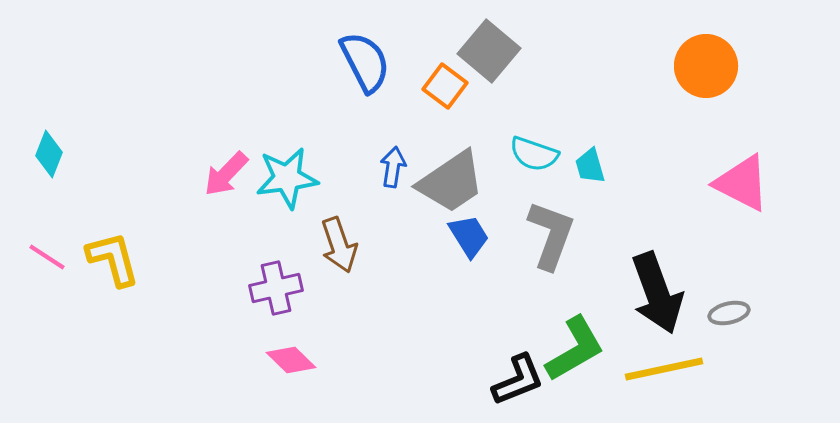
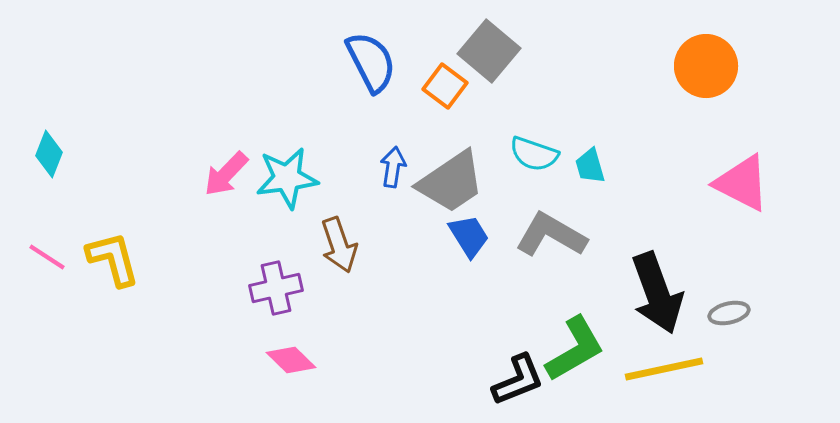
blue semicircle: moved 6 px right
gray L-shape: rotated 80 degrees counterclockwise
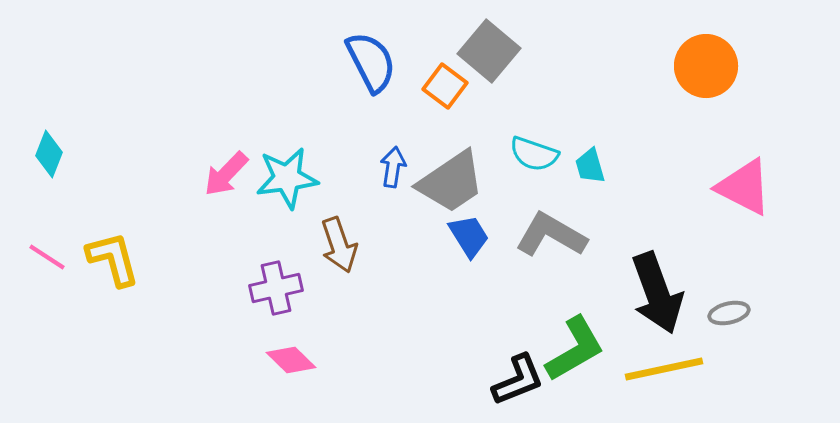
pink triangle: moved 2 px right, 4 px down
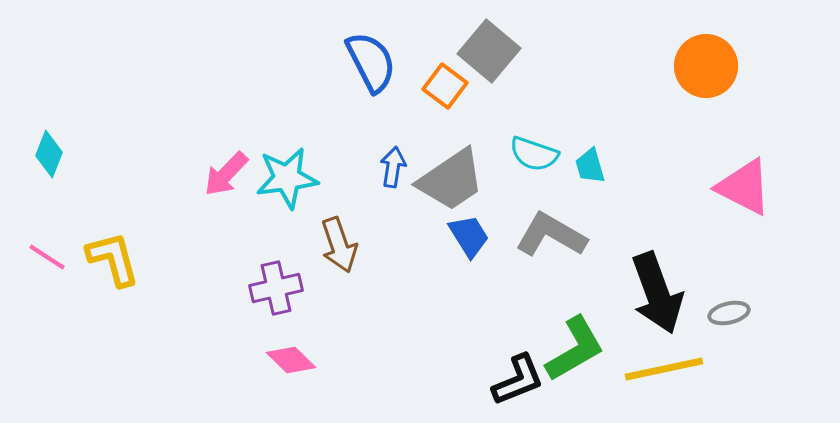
gray trapezoid: moved 2 px up
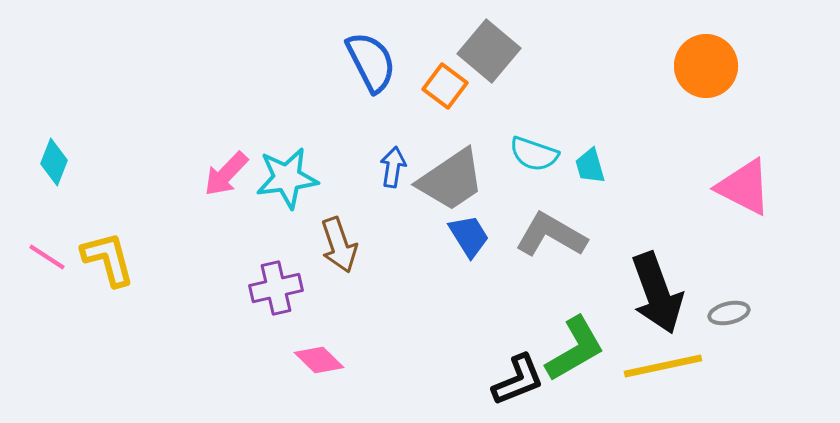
cyan diamond: moved 5 px right, 8 px down
yellow L-shape: moved 5 px left
pink diamond: moved 28 px right
yellow line: moved 1 px left, 3 px up
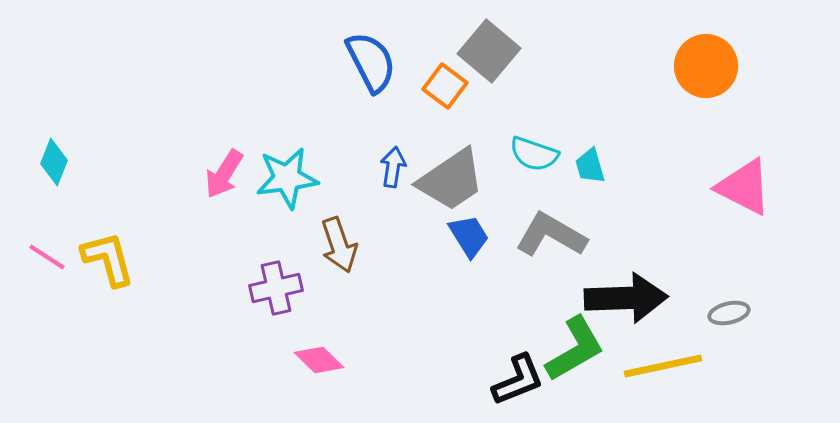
pink arrow: moved 2 px left; rotated 12 degrees counterclockwise
black arrow: moved 31 px left, 5 px down; rotated 72 degrees counterclockwise
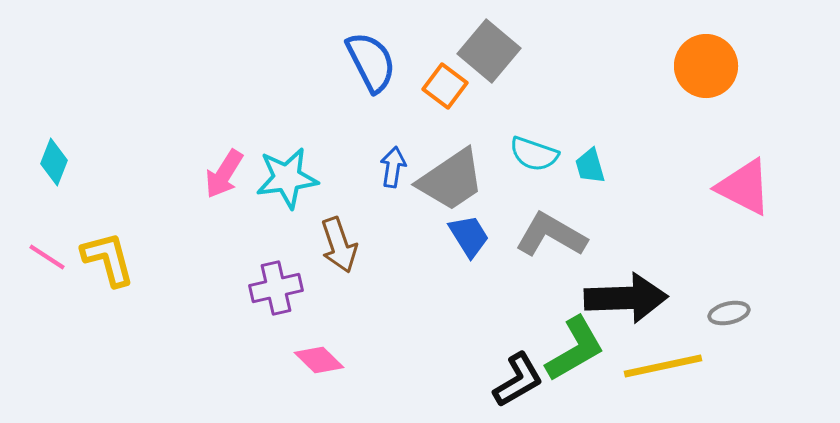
black L-shape: rotated 8 degrees counterclockwise
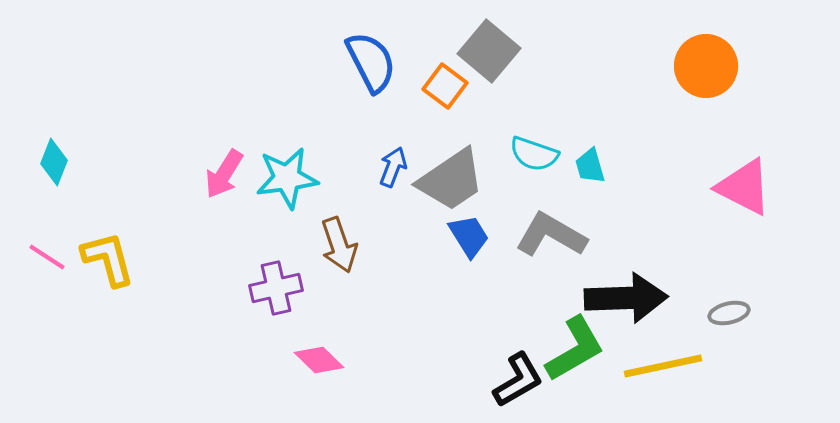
blue arrow: rotated 12 degrees clockwise
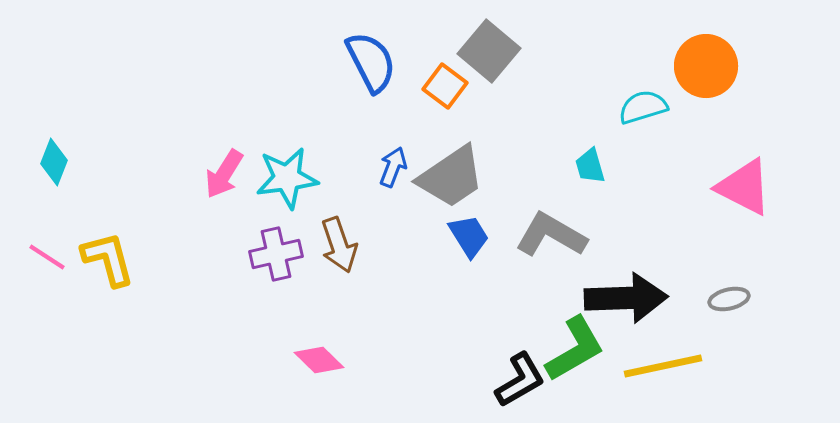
cyan semicircle: moved 109 px right, 47 px up; rotated 144 degrees clockwise
gray trapezoid: moved 3 px up
purple cross: moved 34 px up
gray ellipse: moved 14 px up
black L-shape: moved 2 px right
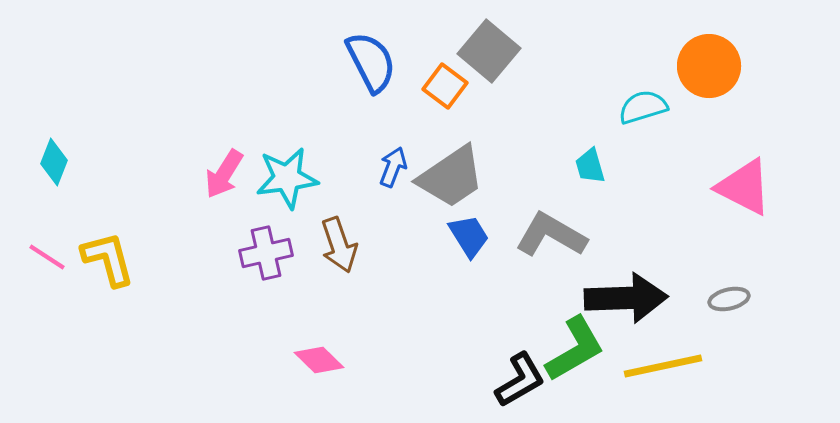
orange circle: moved 3 px right
purple cross: moved 10 px left, 1 px up
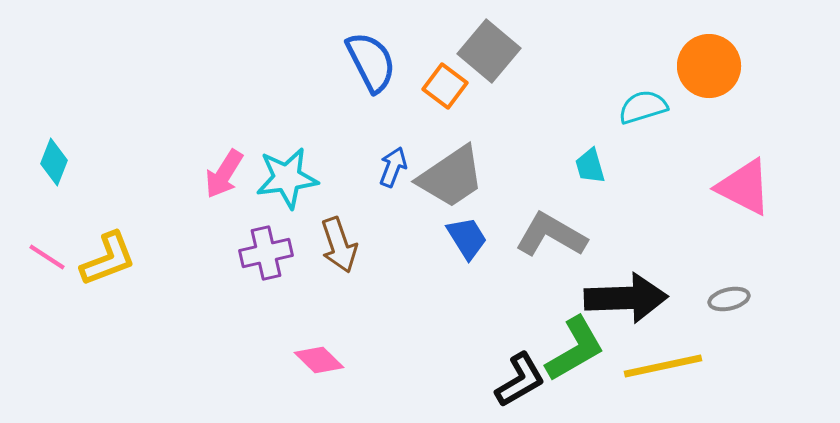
blue trapezoid: moved 2 px left, 2 px down
yellow L-shape: rotated 84 degrees clockwise
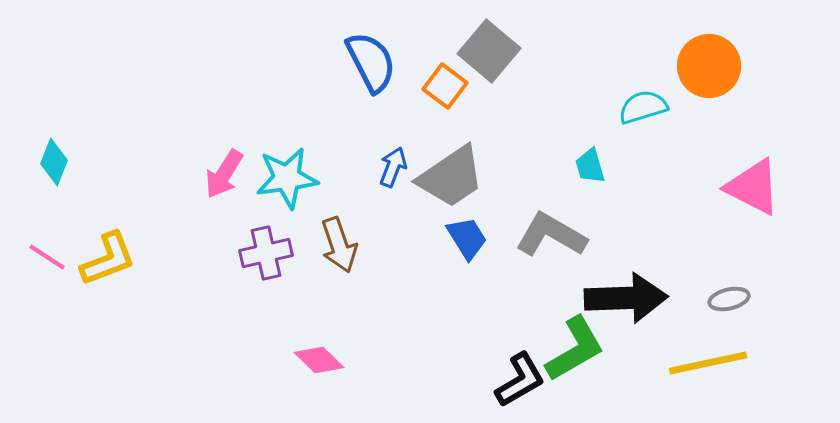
pink triangle: moved 9 px right
yellow line: moved 45 px right, 3 px up
